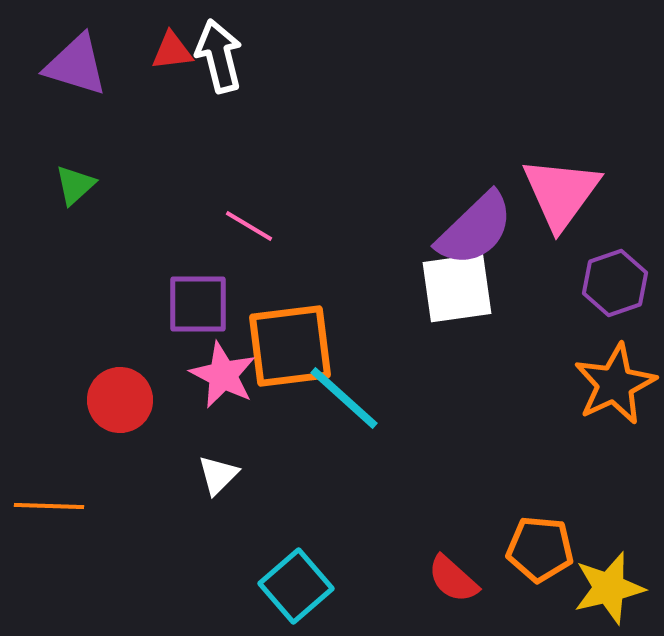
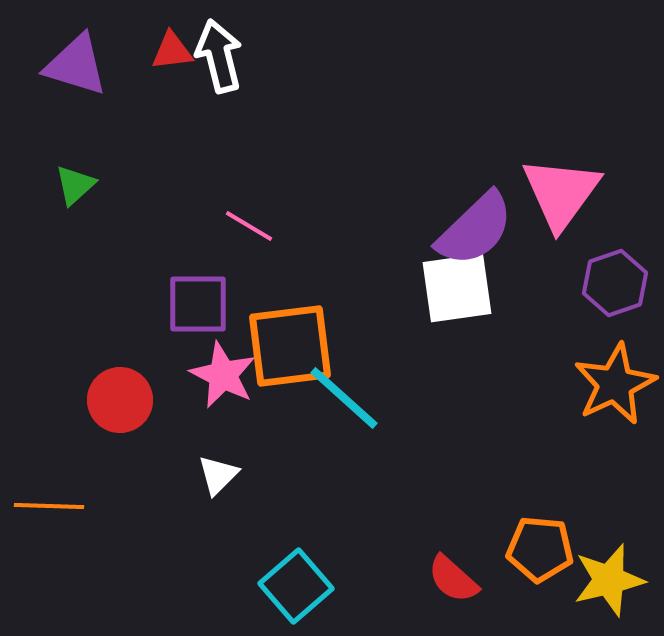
yellow star: moved 8 px up
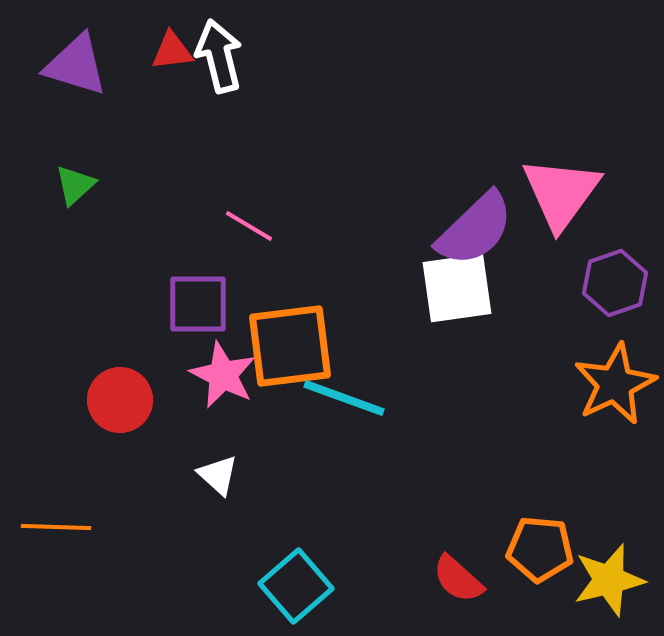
cyan line: rotated 22 degrees counterclockwise
white triangle: rotated 33 degrees counterclockwise
orange line: moved 7 px right, 21 px down
red semicircle: moved 5 px right
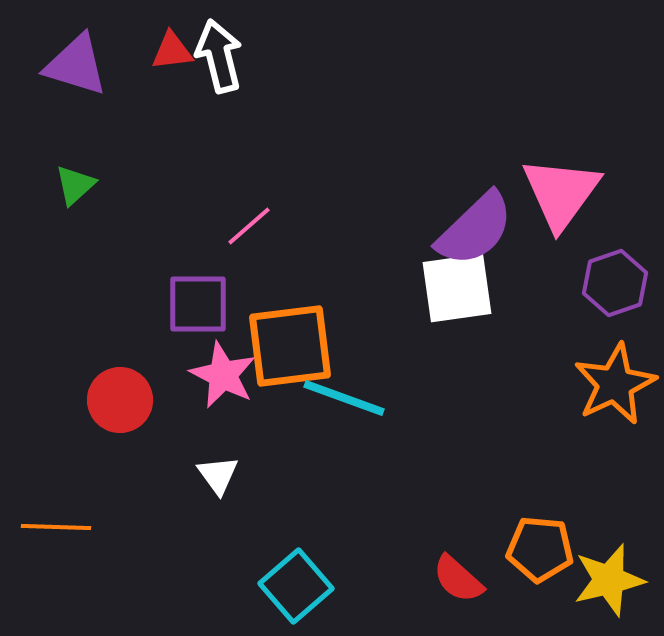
pink line: rotated 72 degrees counterclockwise
white triangle: rotated 12 degrees clockwise
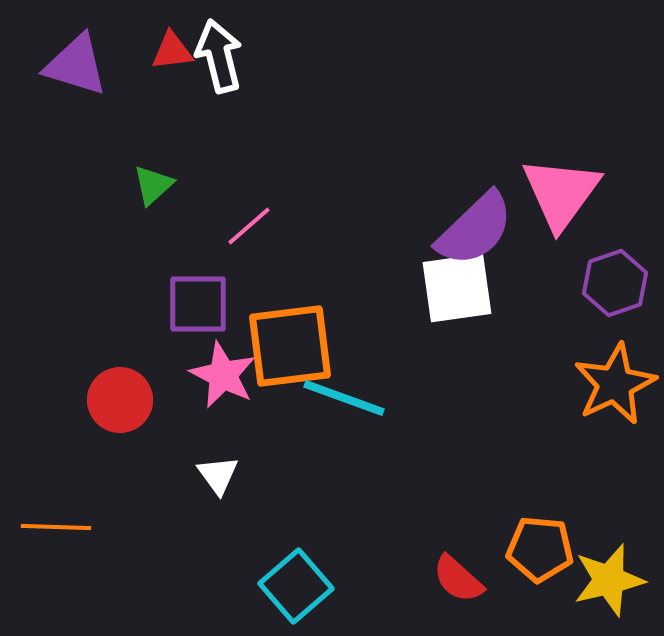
green triangle: moved 78 px right
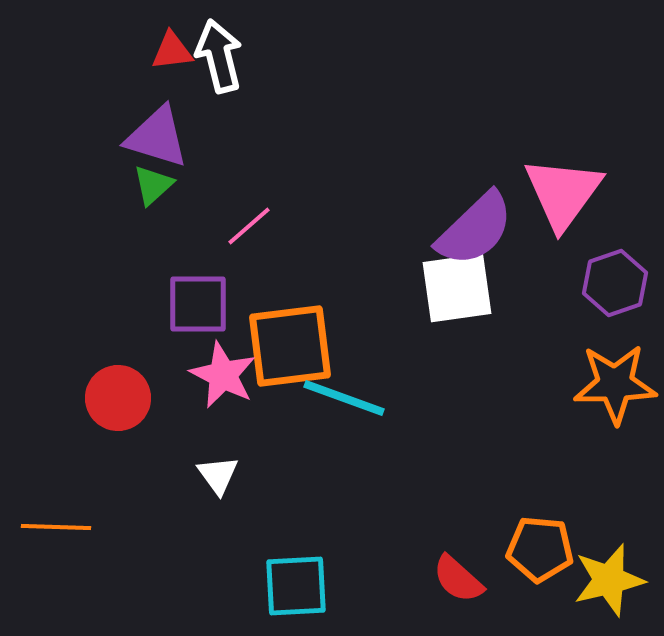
purple triangle: moved 81 px right, 72 px down
pink triangle: moved 2 px right
orange star: rotated 24 degrees clockwise
red circle: moved 2 px left, 2 px up
cyan square: rotated 38 degrees clockwise
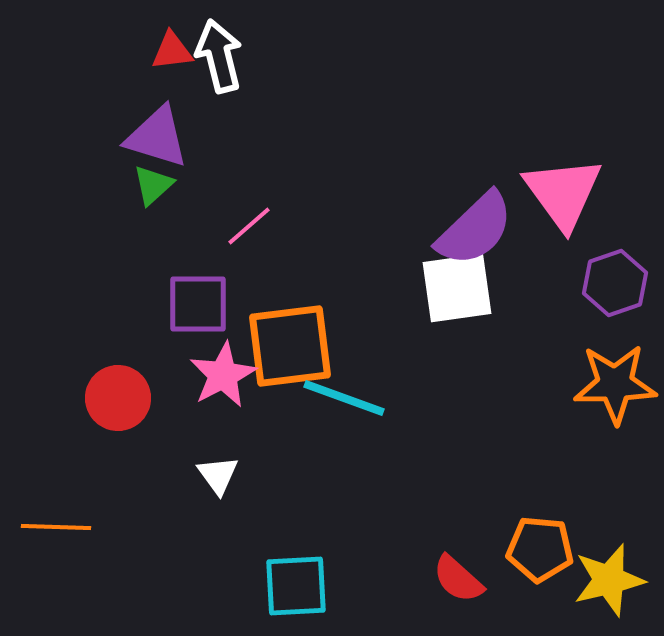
pink triangle: rotated 12 degrees counterclockwise
pink star: rotated 18 degrees clockwise
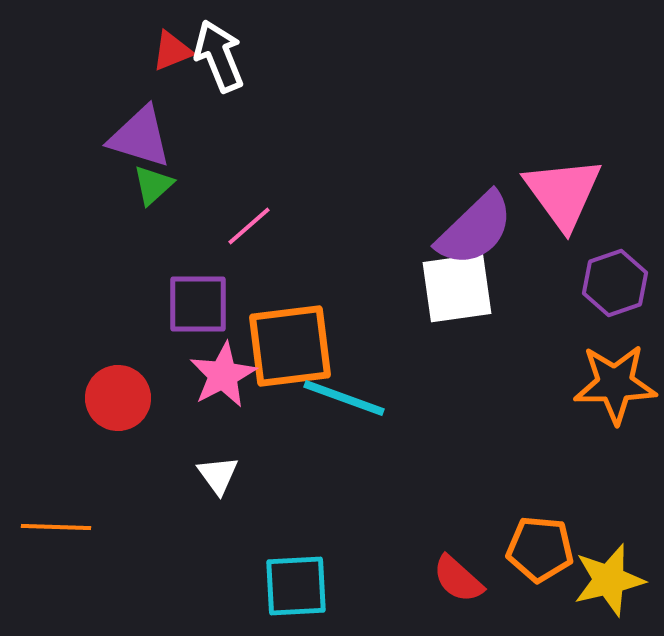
red triangle: rotated 15 degrees counterclockwise
white arrow: rotated 8 degrees counterclockwise
purple triangle: moved 17 px left
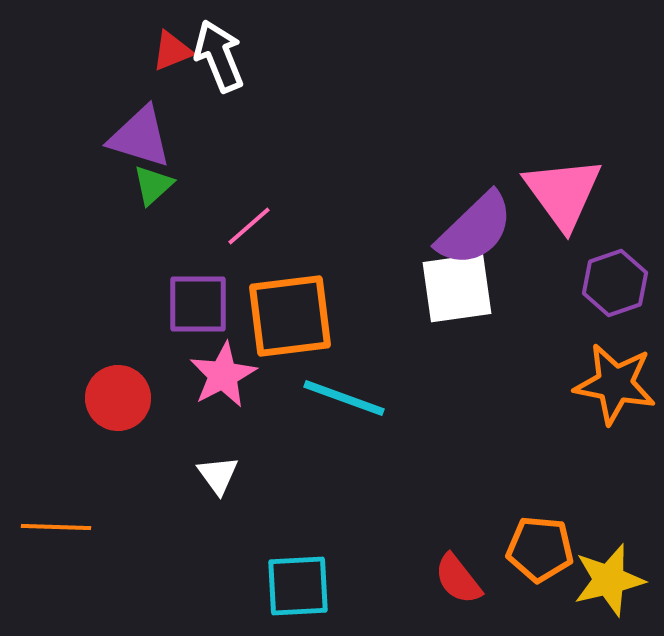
orange square: moved 30 px up
orange star: rotated 12 degrees clockwise
red semicircle: rotated 10 degrees clockwise
cyan square: moved 2 px right
